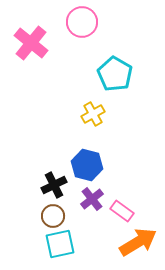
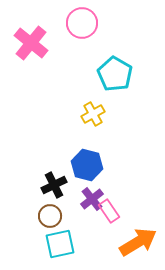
pink circle: moved 1 px down
pink rectangle: moved 13 px left; rotated 20 degrees clockwise
brown circle: moved 3 px left
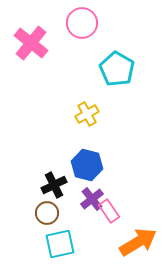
cyan pentagon: moved 2 px right, 5 px up
yellow cross: moved 6 px left
brown circle: moved 3 px left, 3 px up
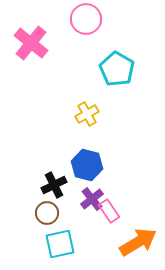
pink circle: moved 4 px right, 4 px up
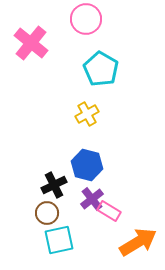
cyan pentagon: moved 16 px left
pink rectangle: rotated 25 degrees counterclockwise
cyan square: moved 1 px left, 4 px up
